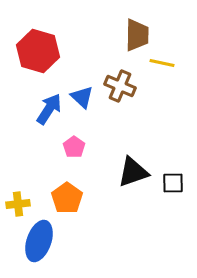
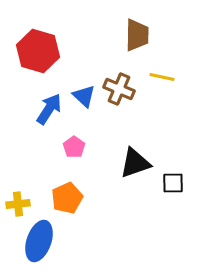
yellow line: moved 14 px down
brown cross: moved 1 px left, 3 px down
blue triangle: moved 2 px right, 1 px up
black triangle: moved 2 px right, 9 px up
orange pentagon: rotated 12 degrees clockwise
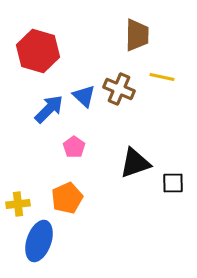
blue arrow: rotated 12 degrees clockwise
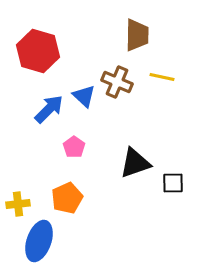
brown cross: moved 2 px left, 7 px up
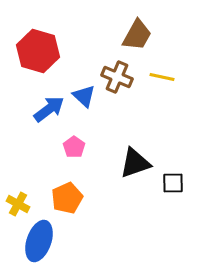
brown trapezoid: rotated 28 degrees clockwise
brown cross: moved 5 px up
blue arrow: rotated 8 degrees clockwise
yellow cross: rotated 35 degrees clockwise
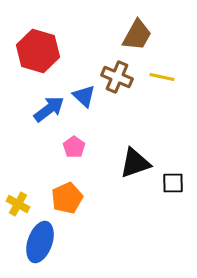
blue ellipse: moved 1 px right, 1 px down
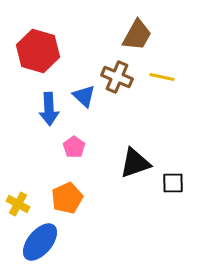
blue arrow: rotated 124 degrees clockwise
blue ellipse: rotated 21 degrees clockwise
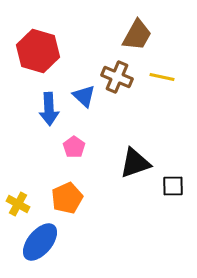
black square: moved 3 px down
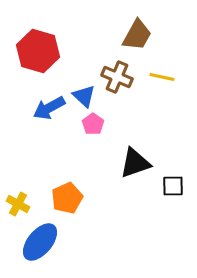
blue arrow: moved 1 px up; rotated 64 degrees clockwise
pink pentagon: moved 19 px right, 23 px up
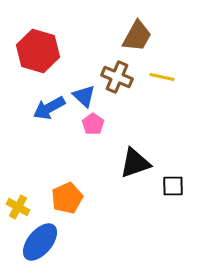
brown trapezoid: moved 1 px down
yellow cross: moved 3 px down
